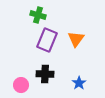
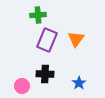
green cross: rotated 21 degrees counterclockwise
pink circle: moved 1 px right, 1 px down
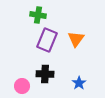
green cross: rotated 14 degrees clockwise
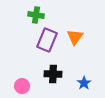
green cross: moved 2 px left
orange triangle: moved 1 px left, 2 px up
black cross: moved 8 px right
blue star: moved 5 px right
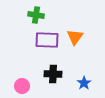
purple rectangle: rotated 70 degrees clockwise
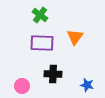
green cross: moved 4 px right; rotated 28 degrees clockwise
purple rectangle: moved 5 px left, 3 px down
blue star: moved 3 px right, 2 px down; rotated 24 degrees counterclockwise
